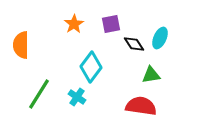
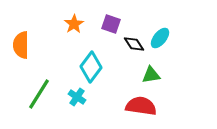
purple square: rotated 30 degrees clockwise
cyan ellipse: rotated 15 degrees clockwise
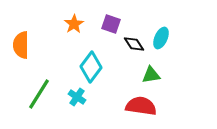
cyan ellipse: moved 1 px right; rotated 15 degrees counterclockwise
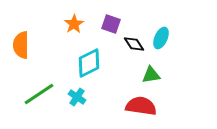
cyan diamond: moved 2 px left, 4 px up; rotated 28 degrees clockwise
green line: rotated 24 degrees clockwise
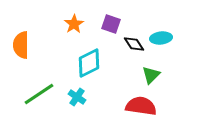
cyan ellipse: rotated 60 degrees clockwise
green triangle: rotated 36 degrees counterclockwise
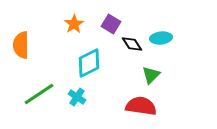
purple square: rotated 12 degrees clockwise
black diamond: moved 2 px left
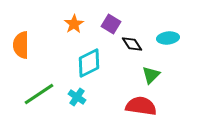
cyan ellipse: moved 7 px right
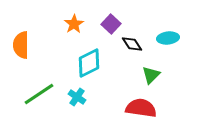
purple square: rotated 12 degrees clockwise
red semicircle: moved 2 px down
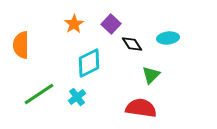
cyan cross: rotated 18 degrees clockwise
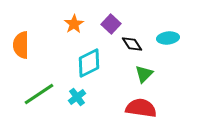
green triangle: moved 7 px left, 1 px up
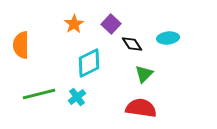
green line: rotated 20 degrees clockwise
